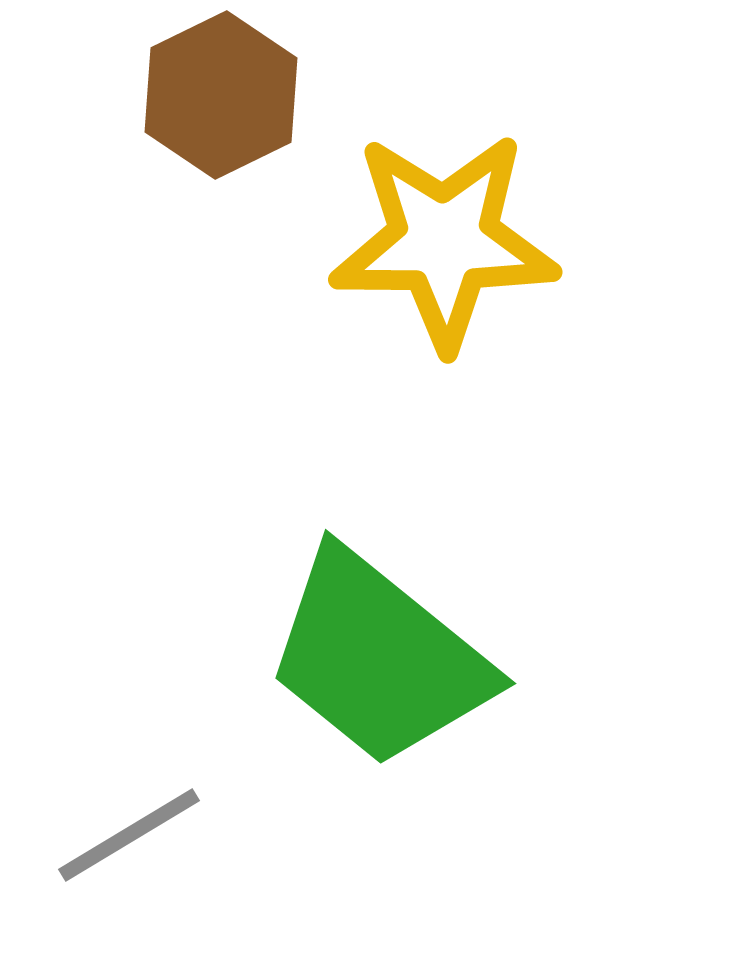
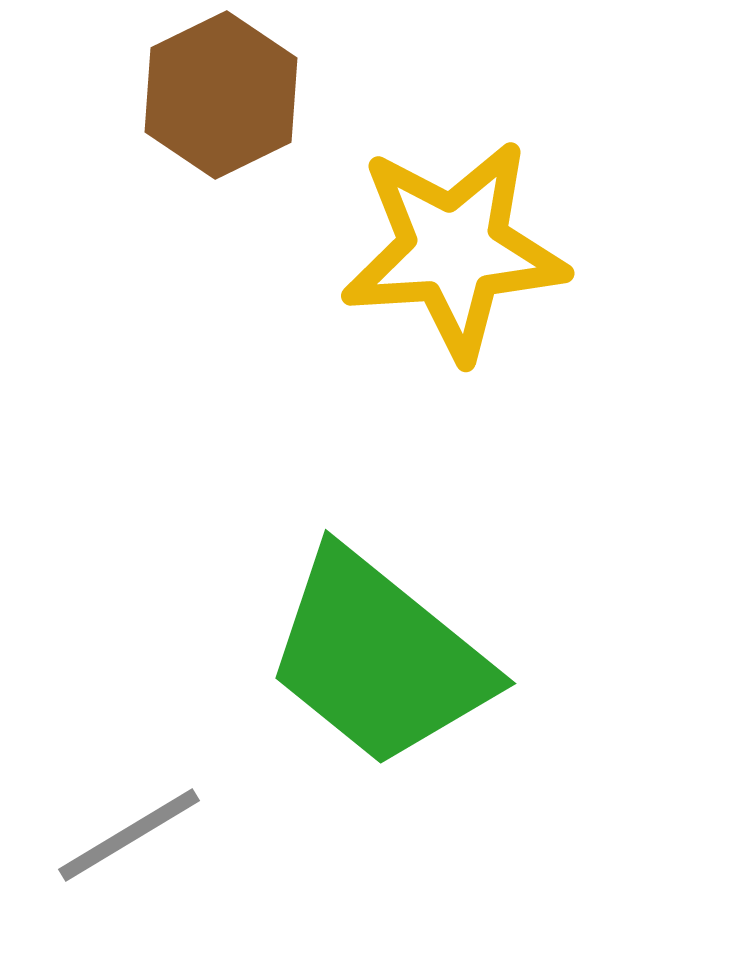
yellow star: moved 10 px right, 9 px down; rotated 4 degrees counterclockwise
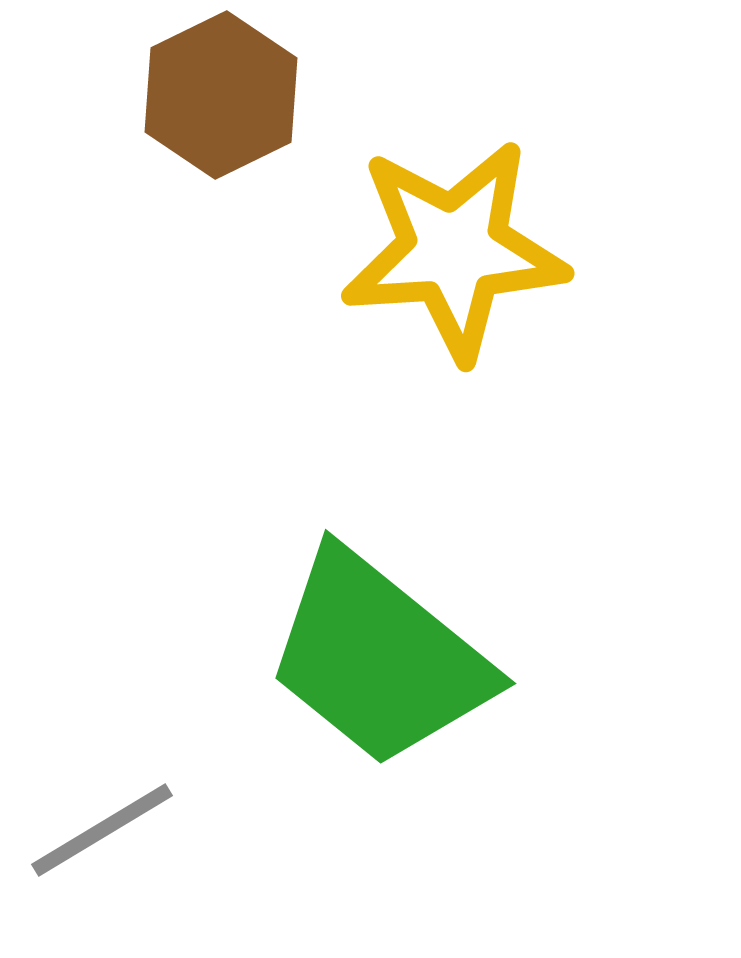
gray line: moved 27 px left, 5 px up
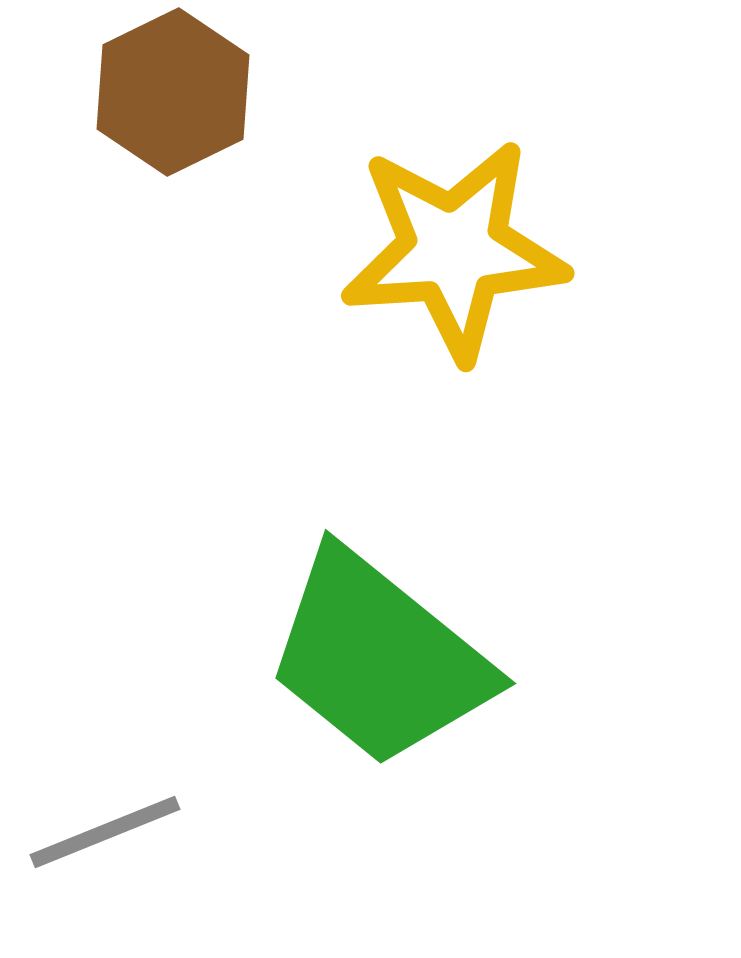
brown hexagon: moved 48 px left, 3 px up
gray line: moved 3 px right, 2 px down; rotated 9 degrees clockwise
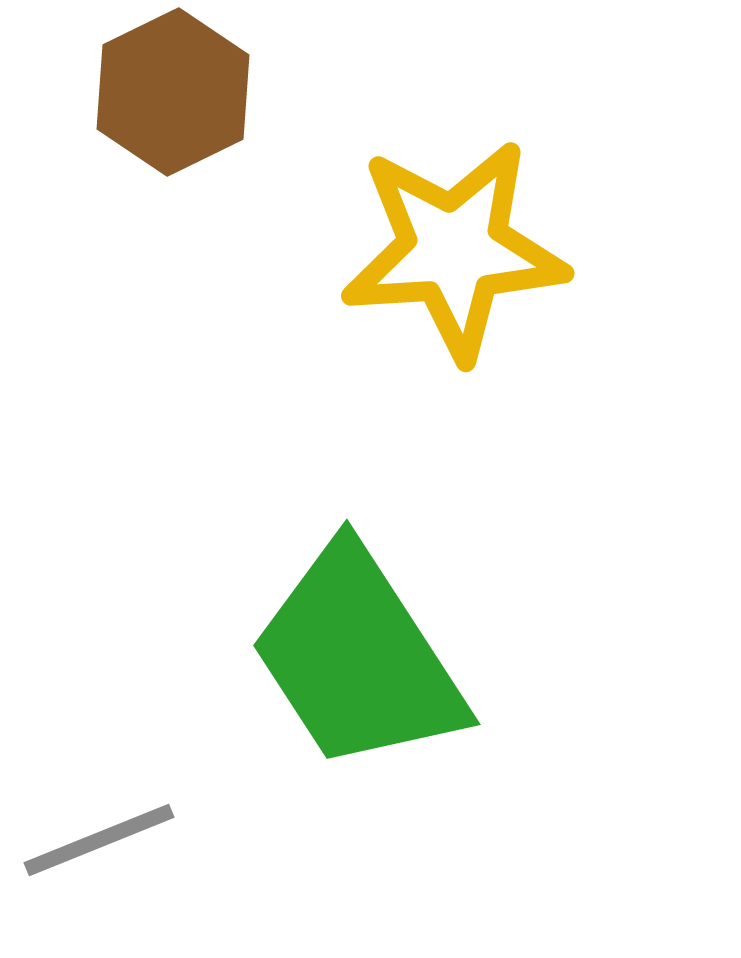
green trapezoid: moved 21 px left; rotated 18 degrees clockwise
gray line: moved 6 px left, 8 px down
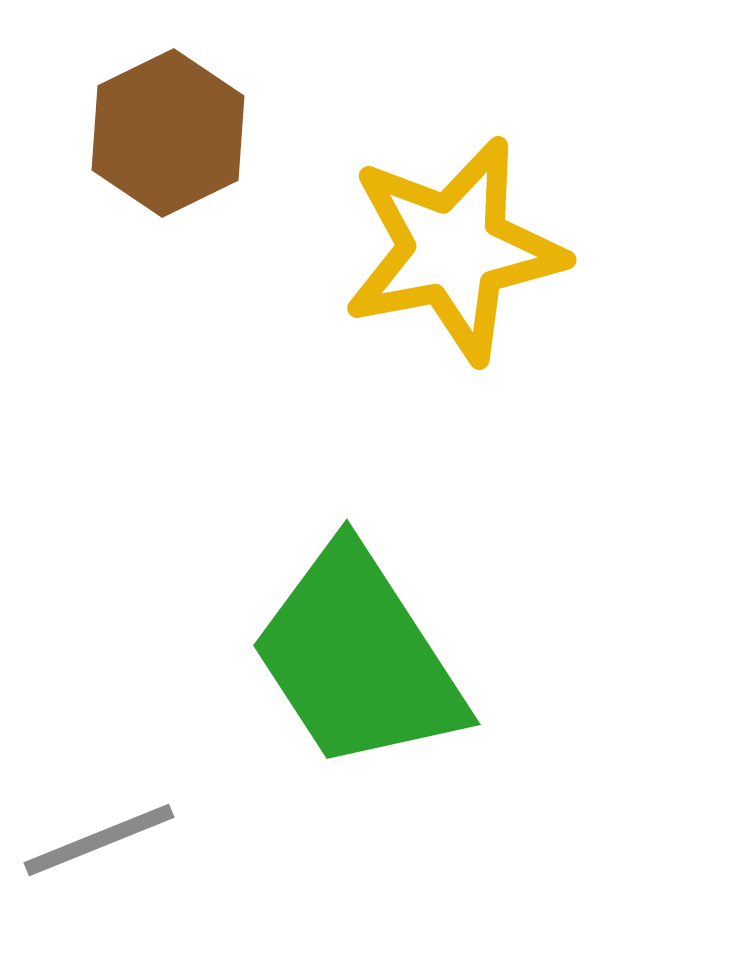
brown hexagon: moved 5 px left, 41 px down
yellow star: rotated 7 degrees counterclockwise
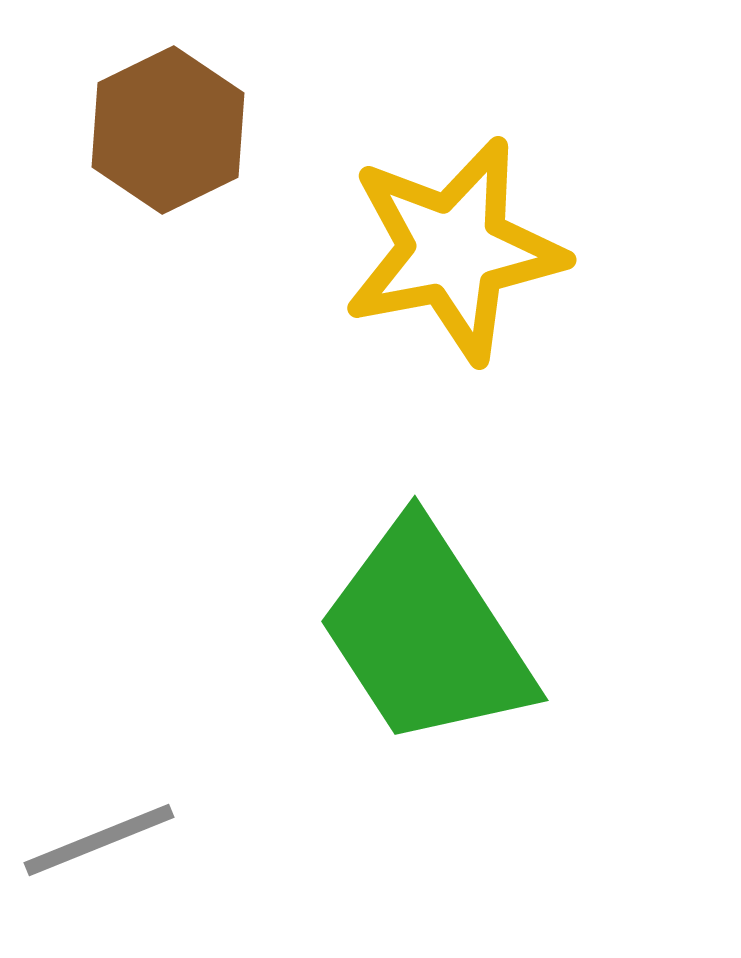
brown hexagon: moved 3 px up
green trapezoid: moved 68 px right, 24 px up
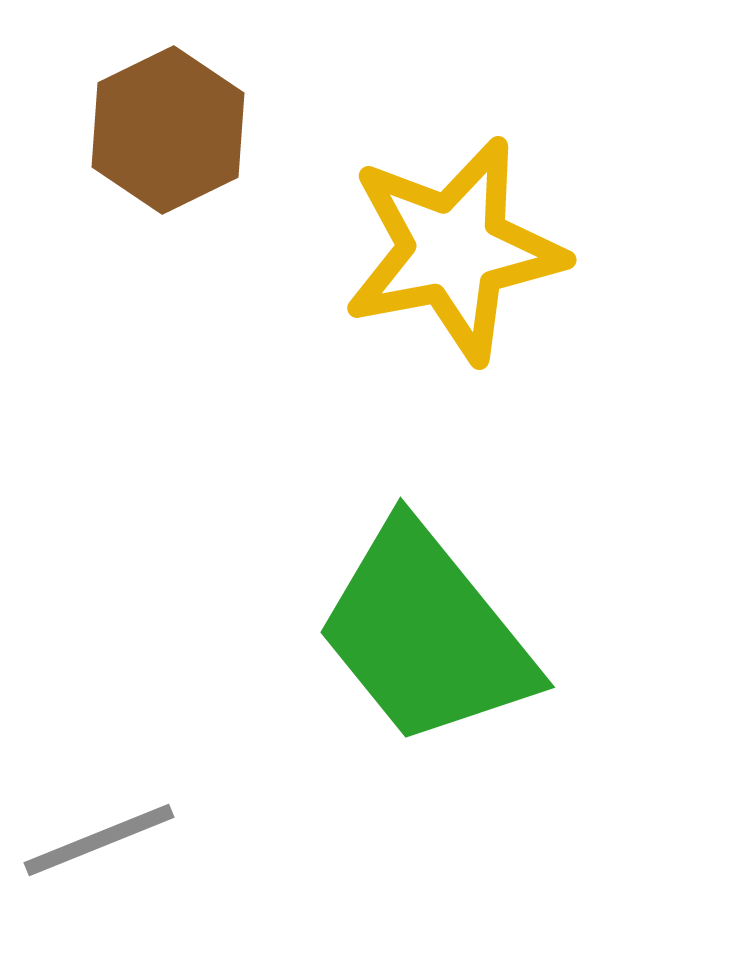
green trapezoid: rotated 6 degrees counterclockwise
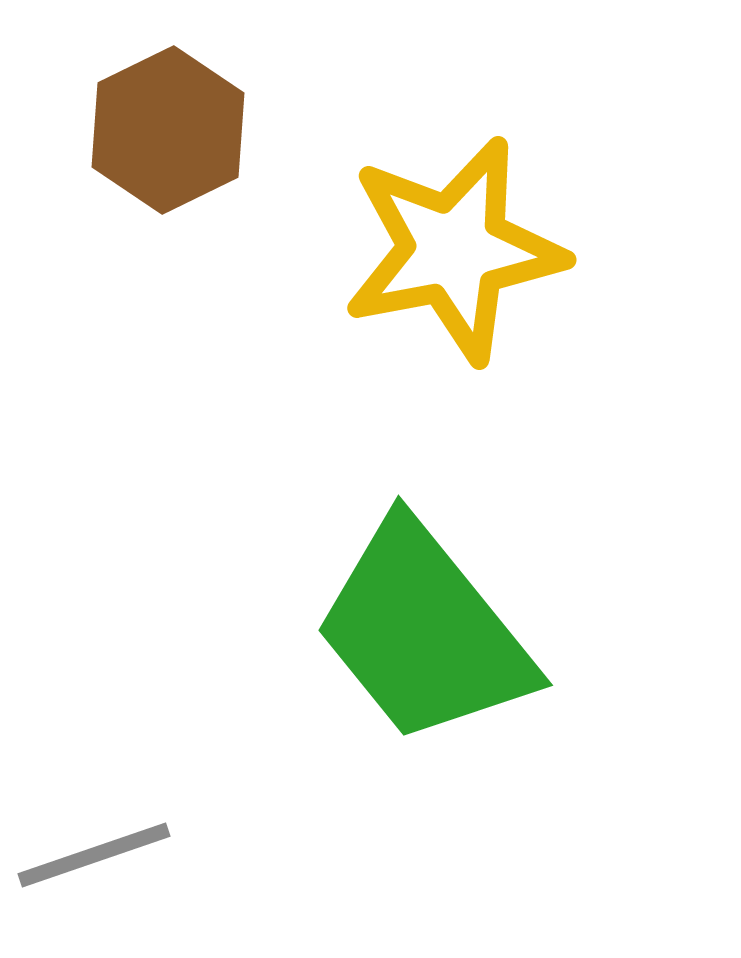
green trapezoid: moved 2 px left, 2 px up
gray line: moved 5 px left, 15 px down; rotated 3 degrees clockwise
